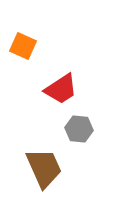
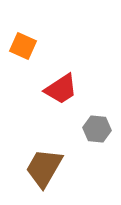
gray hexagon: moved 18 px right
brown trapezoid: rotated 126 degrees counterclockwise
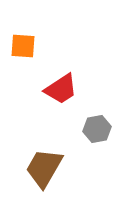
orange square: rotated 20 degrees counterclockwise
gray hexagon: rotated 16 degrees counterclockwise
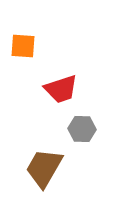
red trapezoid: rotated 15 degrees clockwise
gray hexagon: moved 15 px left; rotated 12 degrees clockwise
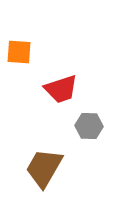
orange square: moved 4 px left, 6 px down
gray hexagon: moved 7 px right, 3 px up
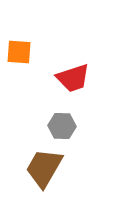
red trapezoid: moved 12 px right, 11 px up
gray hexagon: moved 27 px left
